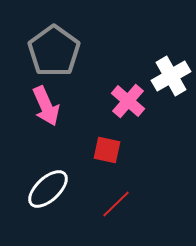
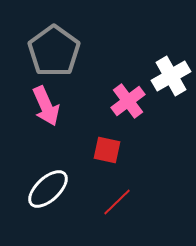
pink cross: rotated 12 degrees clockwise
red line: moved 1 px right, 2 px up
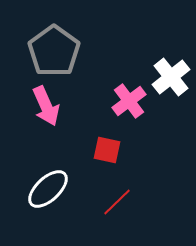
white cross: moved 1 px down; rotated 9 degrees counterclockwise
pink cross: moved 1 px right
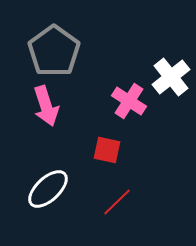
pink cross: rotated 20 degrees counterclockwise
pink arrow: rotated 6 degrees clockwise
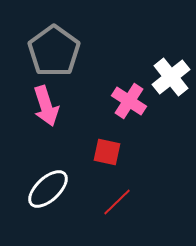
red square: moved 2 px down
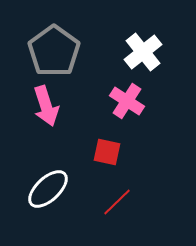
white cross: moved 28 px left, 25 px up
pink cross: moved 2 px left
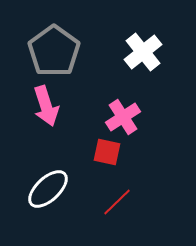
pink cross: moved 4 px left, 16 px down; rotated 24 degrees clockwise
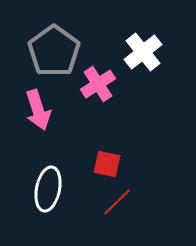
pink arrow: moved 8 px left, 4 px down
pink cross: moved 25 px left, 33 px up
red square: moved 12 px down
white ellipse: rotated 36 degrees counterclockwise
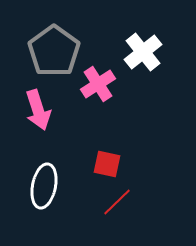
white ellipse: moved 4 px left, 3 px up
